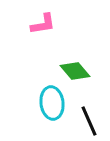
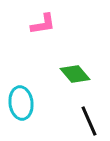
green diamond: moved 3 px down
cyan ellipse: moved 31 px left
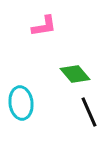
pink L-shape: moved 1 px right, 2 px down
black line: moved 9 px up
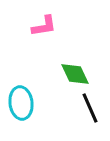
green diamond: rotated 16 degrees clockwise
black line: moved 1 px right, 4 px up
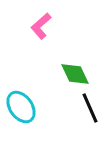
pink L-shape: moved 3 px left; rotated 148 degrees clockwise
cyan ellipse: moved 4 px down; rotated 28 degrees counterclockwise
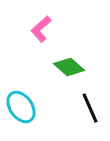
pink L-shape: moved 3 px down
green diamond: moved 6 px left, 7 px up; rotated 24 degrees counterclockwise
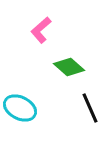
pink L-shape: moved 1 px down
cyan ellipse: moved 1 px left, 1 px down; rotated 28 degrees counterclockwise
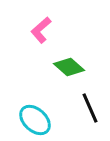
cyan ellipse: moved 15 px right, 12 px down; rotated 16 degrees clockwise
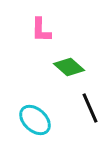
pink L-shape: rotated 48 degrees counterclockwise
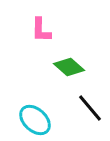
black line: rotated 16 degrees counterclockwise
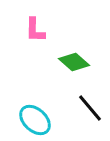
pink L-shape: moved 6 px left
green diamond: moved 5 px right, 5 px up
